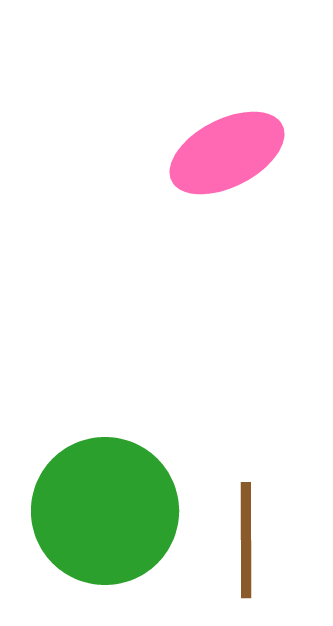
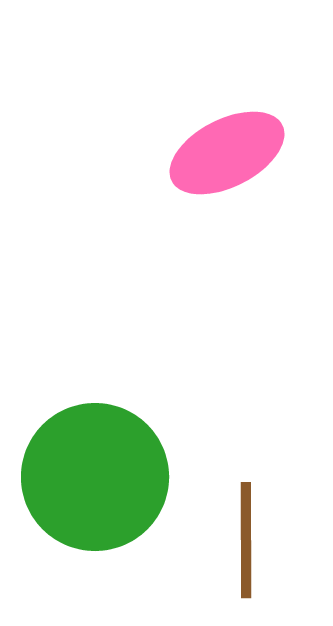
green circle: moved 10 px left, 34 px up
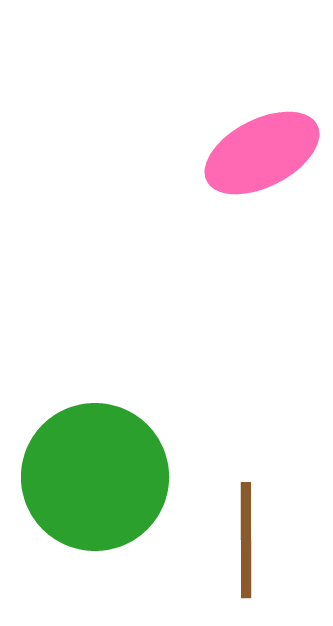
pink ellipse: moved 35 px right
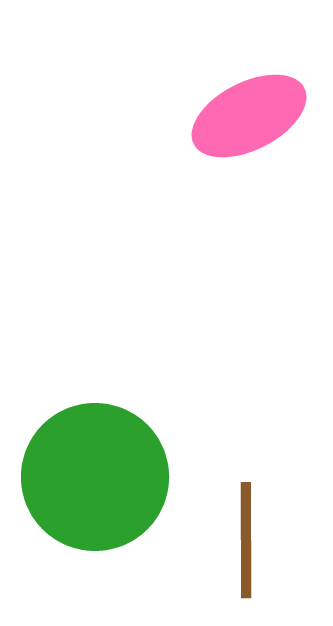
pink ellipse: moved 13 px left, 37 px up
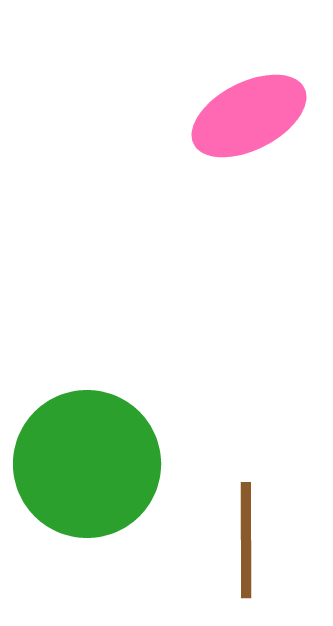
green circle: moved 8 px left, 13 px up
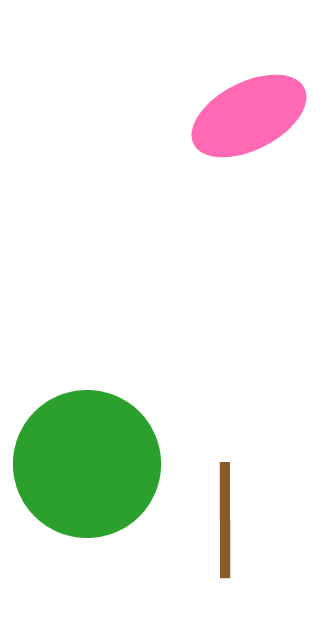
brown line: moved 21 px left, 20 px up
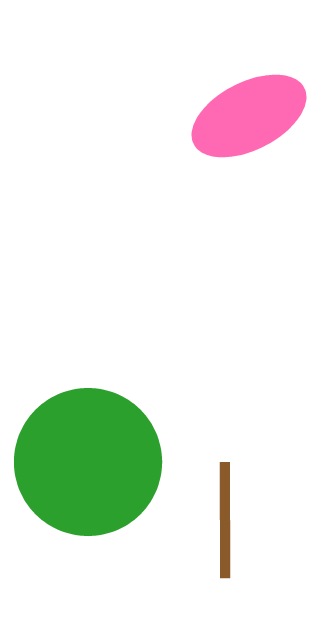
green circle: moved 1 px right, 2 px up
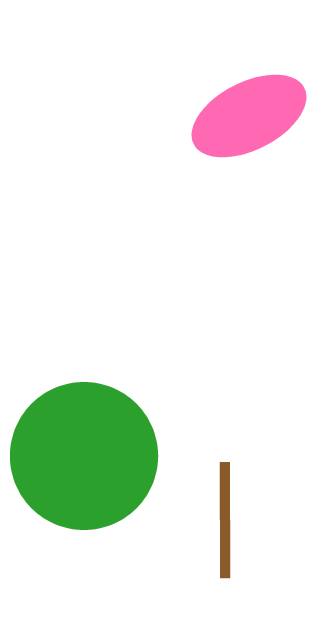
green circle: moved 4 px left, 6 px up
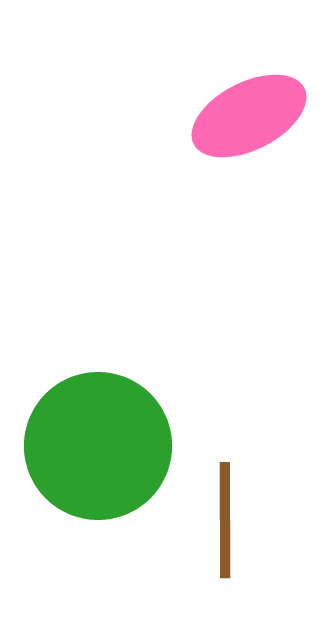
green circle: moved 14 px right, 10 px up
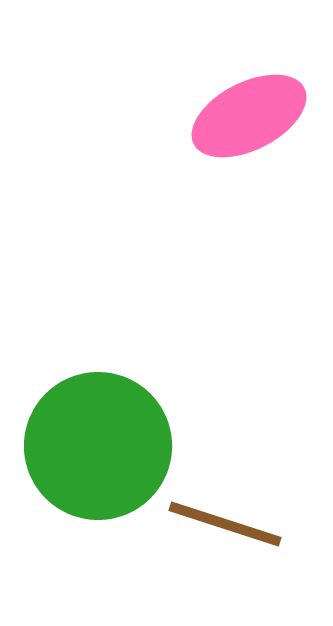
brown line: moved 4 px down; rotated 72 degrees counterclockwise
